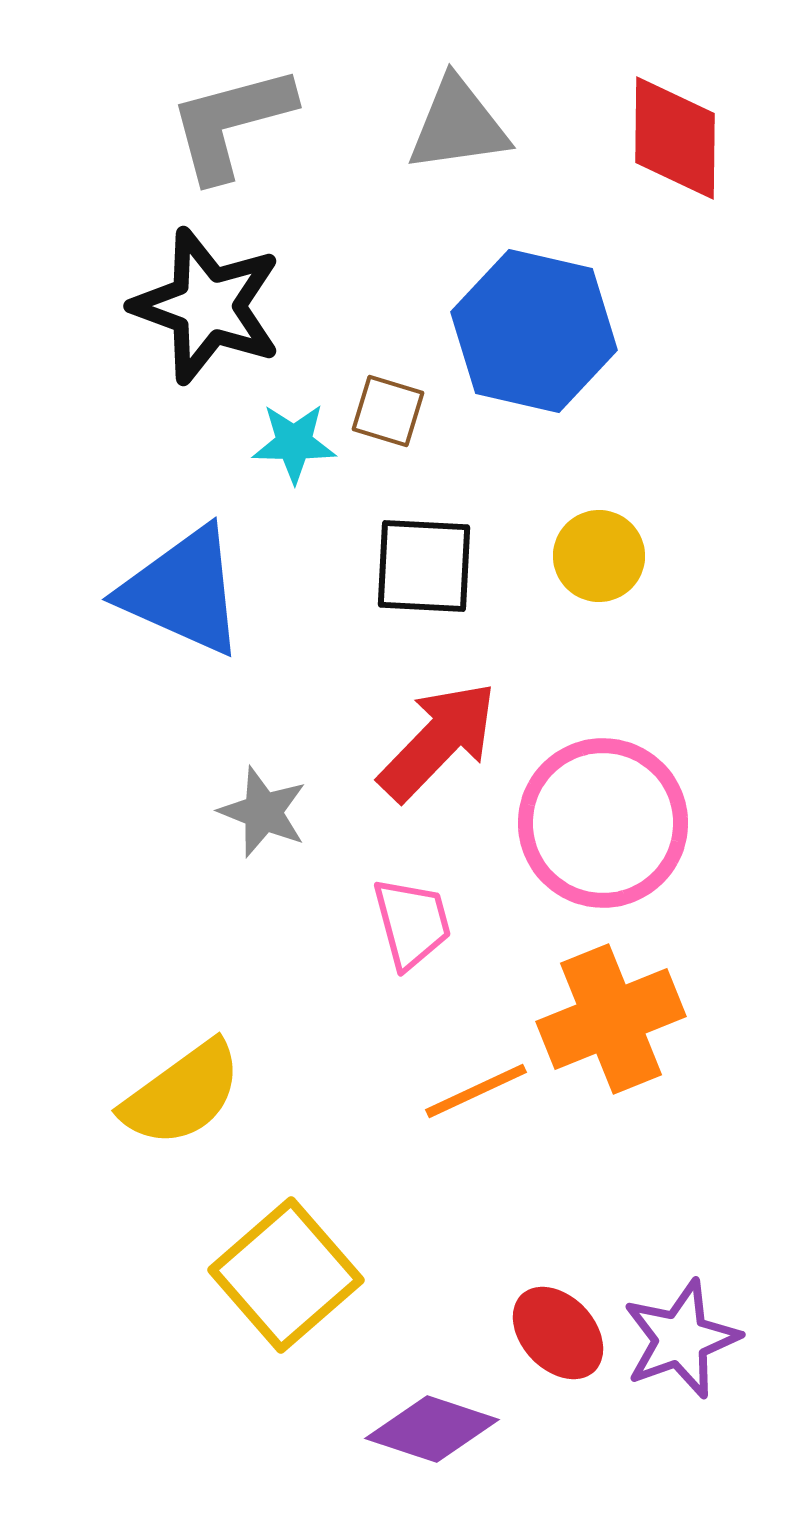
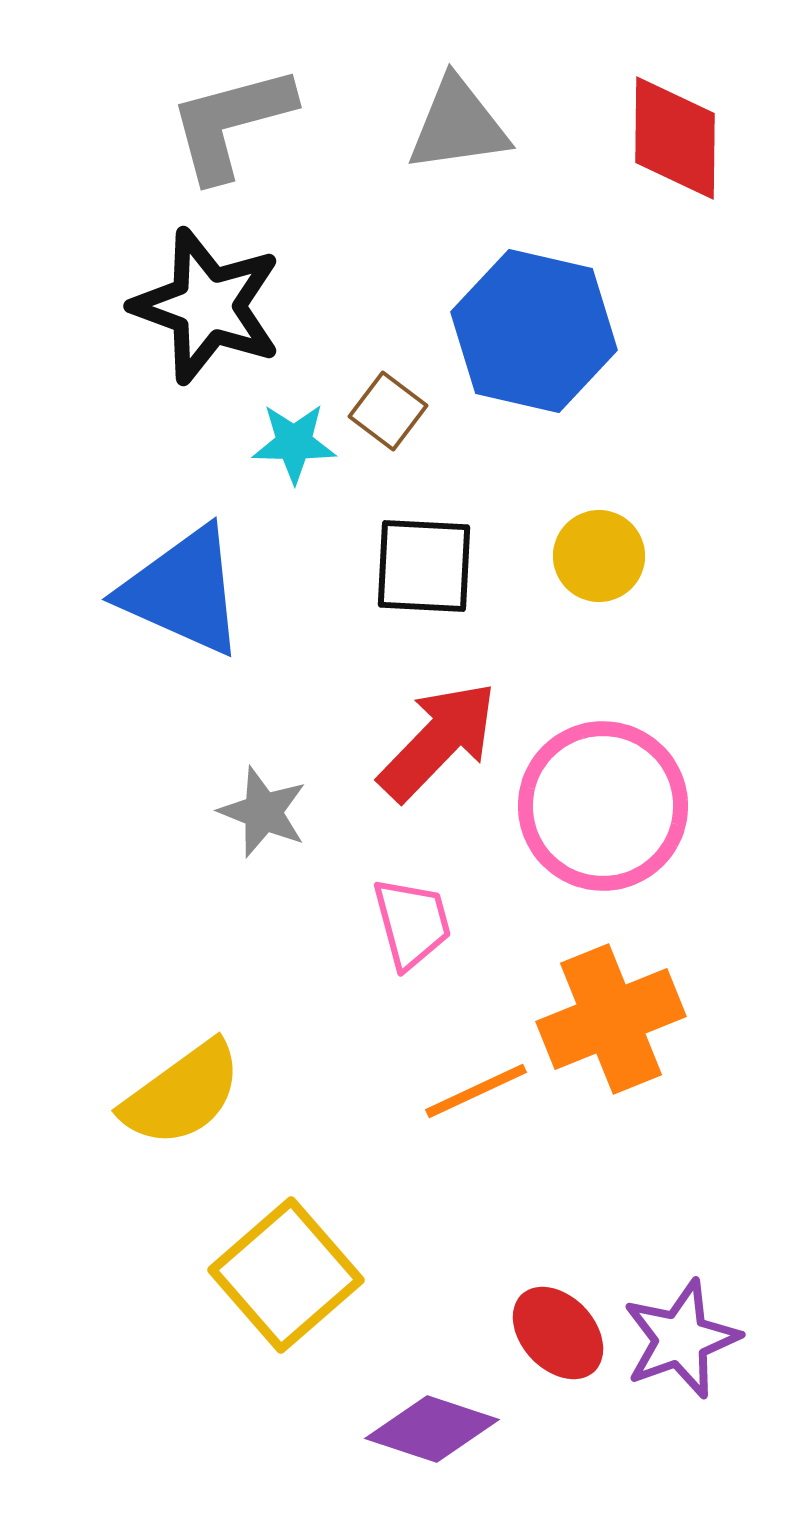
brown square: rotated 20 degrees clockwise
pink circle: moved 17 px up
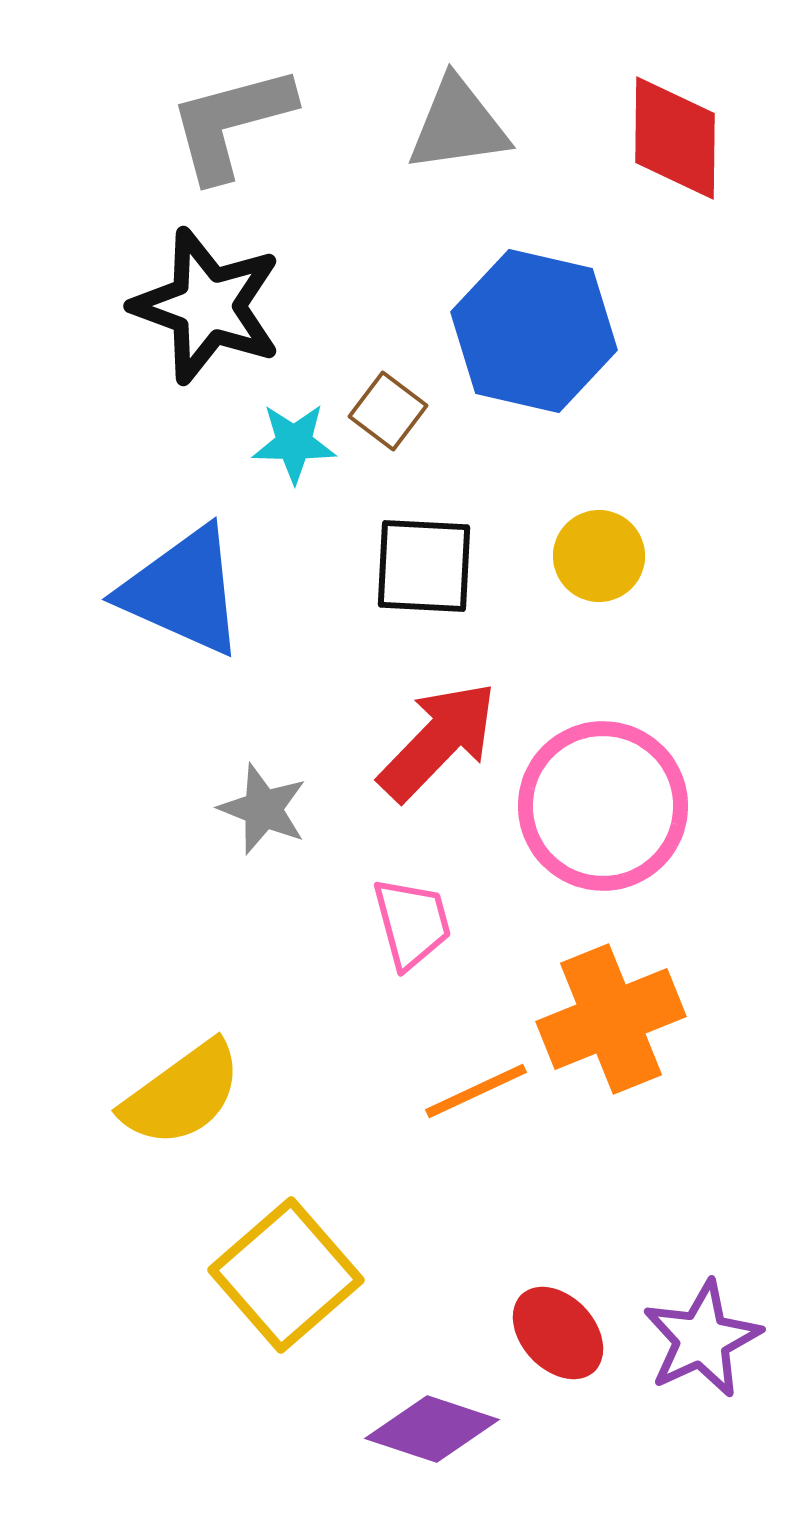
gray star: moved 3 px up
purple star: moved 21 px right; rotated 5 degrees counterclockwise
